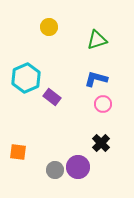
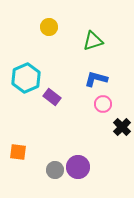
green triangle: moved 4 px left, 1 px down
black cross: moved 21 px right, 16 px up
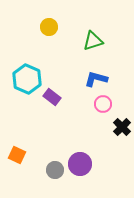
cyan hexagon: moved 1 px right, 1 px down; rotated 12 degrees counterclockwise
orange square: moved 1 px left, 3 px down; rotated 18 degrees clockwise
purple circle: moved 2 px right, 3 px up
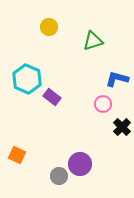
blue L-shape: moved 21 px right
gray circle: moved 4 px right, 6 px down
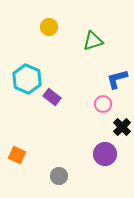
blue L-shape: rotated 30 degrees counterclockwise
purple circle: moved 25 px right, 10 px up
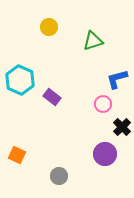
cyan hexagon: moved 7 px left, 1 px down
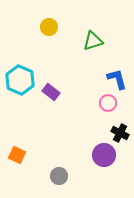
blue L-shape: rotated 90 degrees clockwise
purple rectangle: moved 1 px left, 5 px up
pink circle: moved 5 px right, 1 px up
black cross: moved 2 px left, 6 px down; rotated 18 degrees counterclockwise
purple circle: moved 1 px left, 1 px down
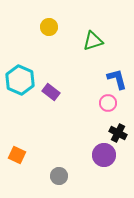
black cross: moved 2 px left
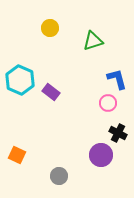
yellow circle: moved 1 px right, 1 px down
purple circle: moved 3 px left
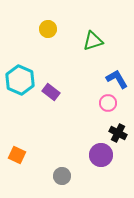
yellow circle: moved 2 px left, 1 px down
blue L-shape: rotated 15 degrees counterclockwise
gray circle: moved 3 px right
